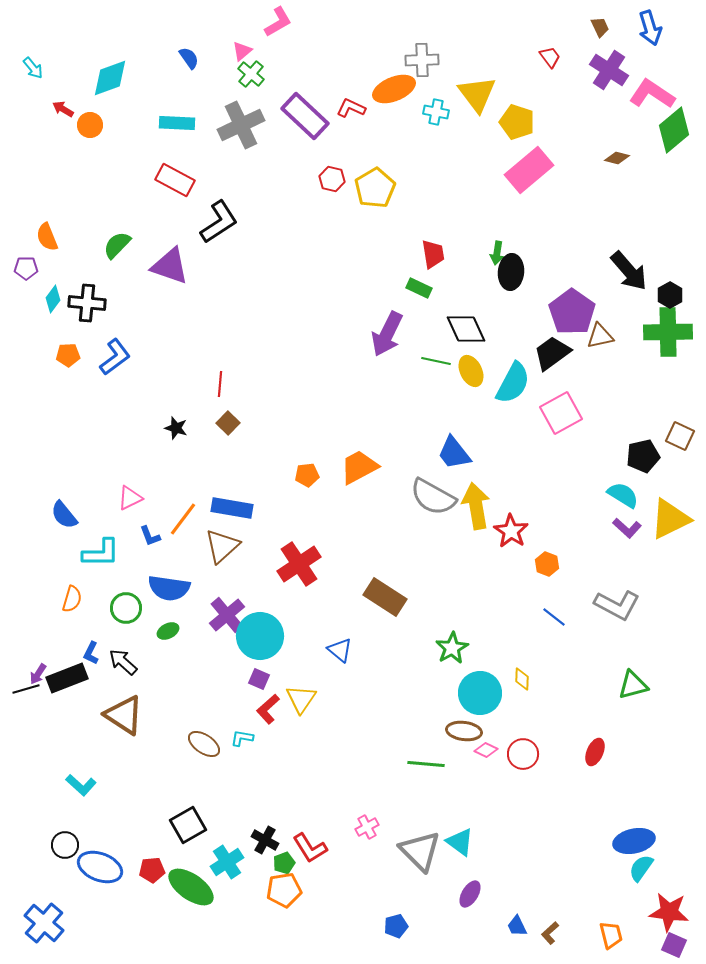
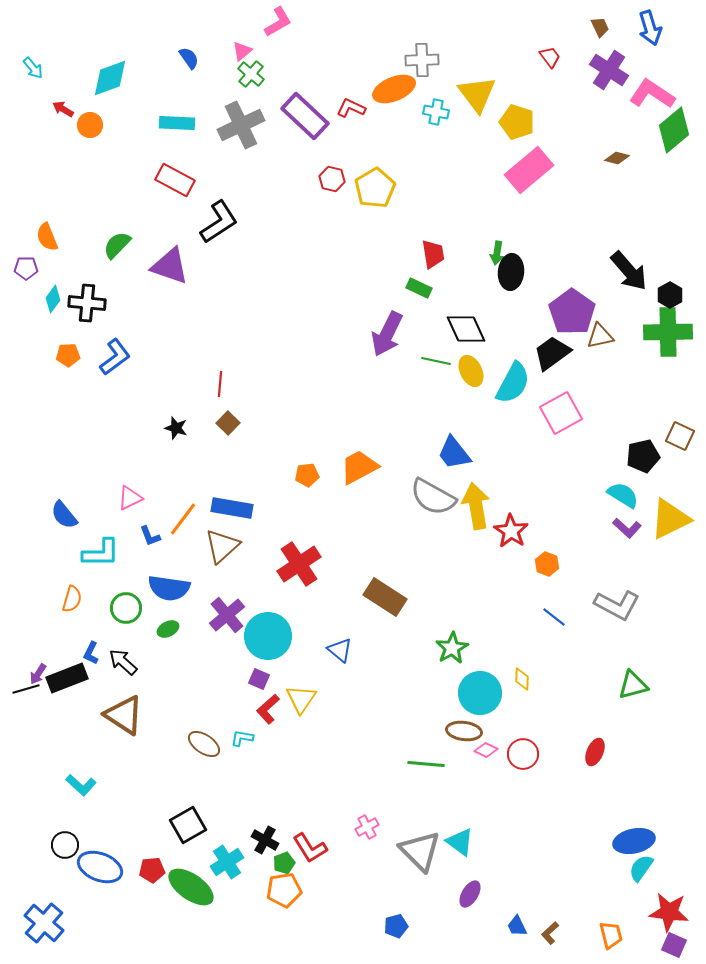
green ellipse at (168, 631): moved 2 px up
cyan circle at (260, 636): moved 8 px right
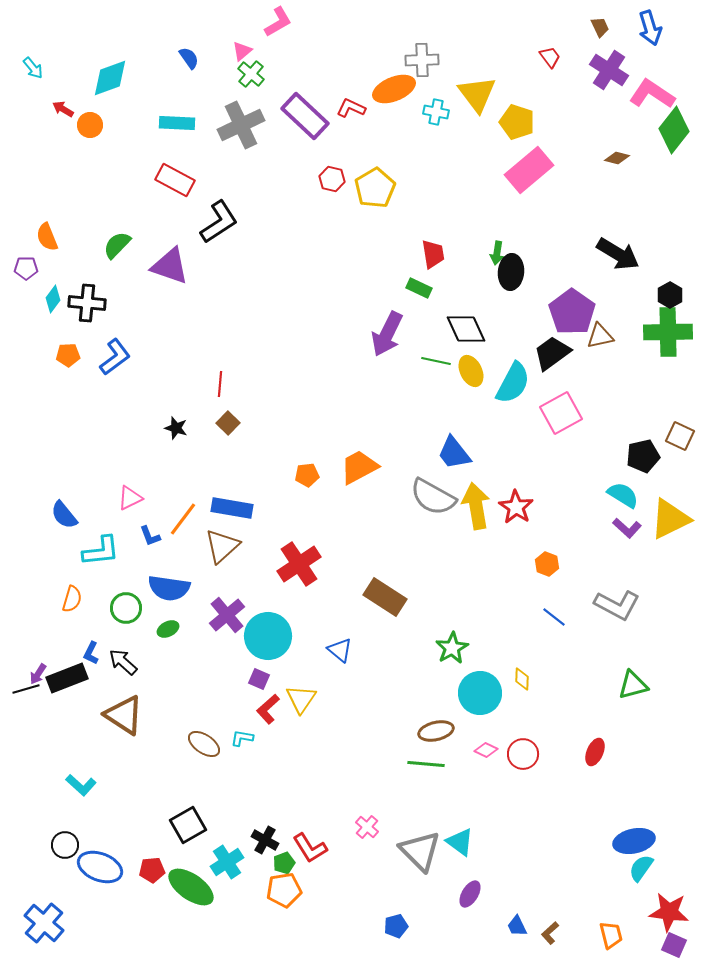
green diamond at (674, 130): rotated 12 degrees counterclockwise
black arrow at (629, 271): moved 11 px left, 17 px up; rotated 18 degrees counterclockwise
red star at (511, 531): moved 5 px right, 24 px up
cyan L-shape at (101, 553): moved 2 px up; rotated 6 degrees counterclockwise
brown ellipse at (464, 731): moved 28 px left; rotated 20 degrees counterclockwise
pink cross at (367, 827): rotated 20 degrees counterclockwise
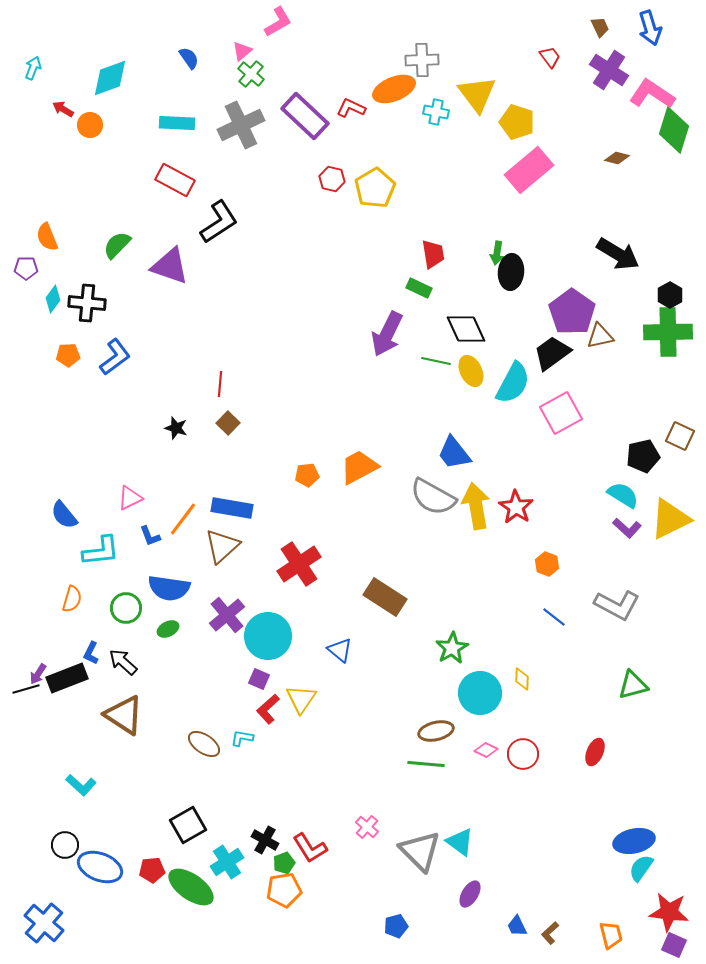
cyan arrow at (33, 68): rotated 120 degrees counterclockwise
green diamond at (674, 130): rotated 21 degrees counterclockwise
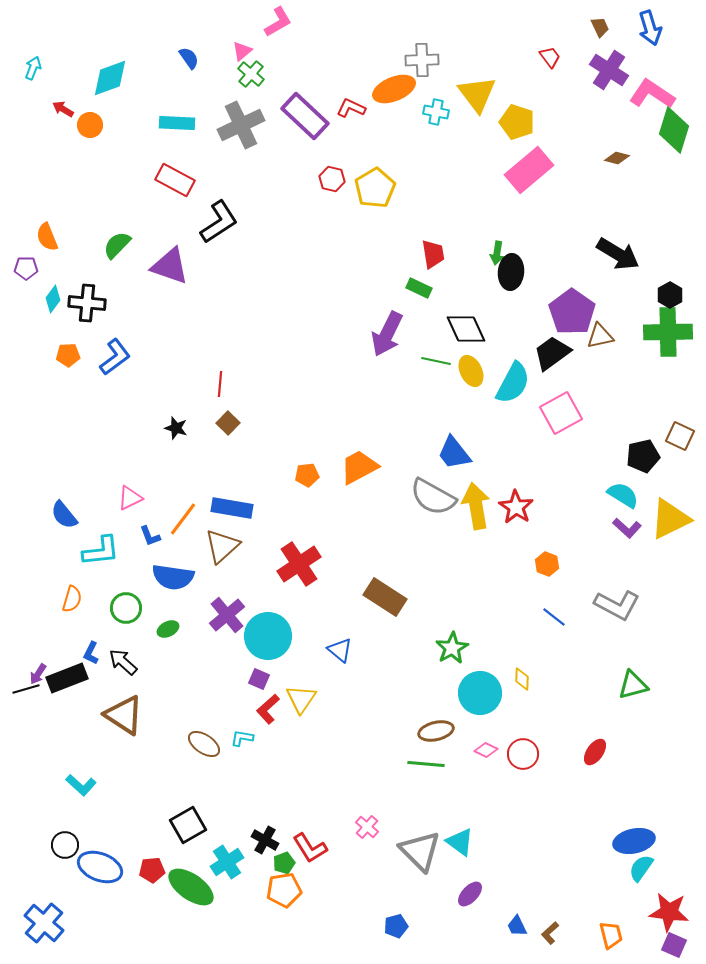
blue semicircle at (169, 588): moved 4 px right, 11 px up
red ellipse at (595, 752): rotated 12 degrees clockwise
purple ellipse at (470, 894): rotated 12 degrees clockwise
